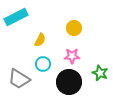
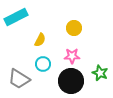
black circle: moved 2 px right, 1 px up
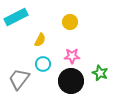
yellow circle: moved 4 px left, 6 px up
gray trapezoid: rotated 95 degrees clockwise
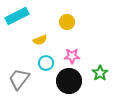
cyan rectangle: moved 1 px right, 1 px up
yellow circle: moved 3 px left
yellow semicircle: rotated 40 degrees clockwise
cyan circle: moved 3 px right, 1 px up
green star: rotated 14 degrees clockwise
black circle: moved 2 px left
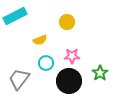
cyan rectangle: moved 2 px left
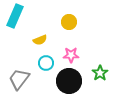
cyan rectangle: rotated 40 degrees counterclockwise
yellow circle: moved 2 px right
pink star: moved 1 px left, 1 px up
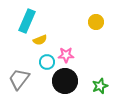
cyan rectangle: moved 12 px right, 5 px down
yellow circle: moved 27 px right
pink star: moved 5 px left
cyan circle: moved 1 px right, 1 px up
green star: moved 13 px down; rotated 14 degrees clockwise
black circle: moved 4 px left
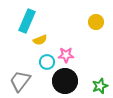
gray trapezoid: moved 1 px right, 2 px down
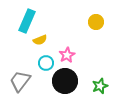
pink star: moved 1 px right; rotated 28 degrees counterclockwise
cyan circle: moved 1 px left, 1 px down
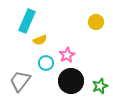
black circle: moved 6 px right
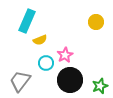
pink star: moved 2 px left
black circle: moved 1 px left, 1 px up
